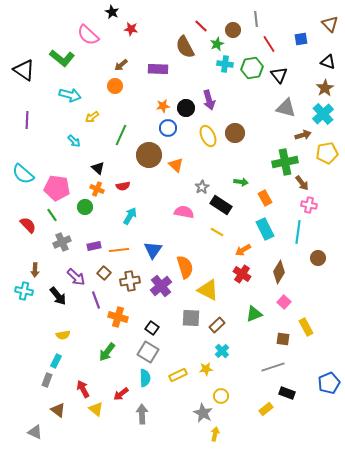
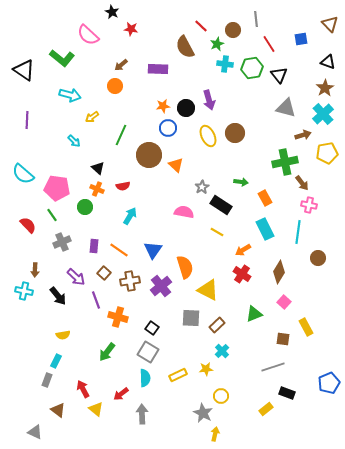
purple rectangle at (94, 246): rotated 72 degrees counterclockwise
orange line at (119, 250): rotated 42 degrees clockwise
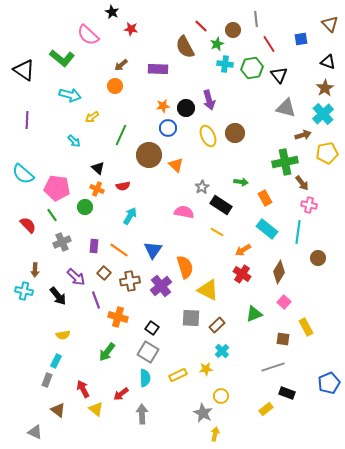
cyan rectangle at (265, 229): moved 2 px right; rotated 25 degrees counterclockwise
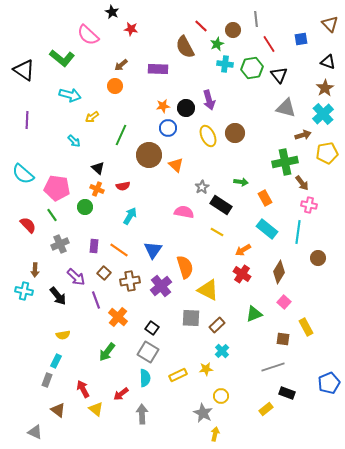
gray cross at (62, 242): moved 2 px left, 2 px down
orange cross at (118, 317): rotated 24 degrees clockwise
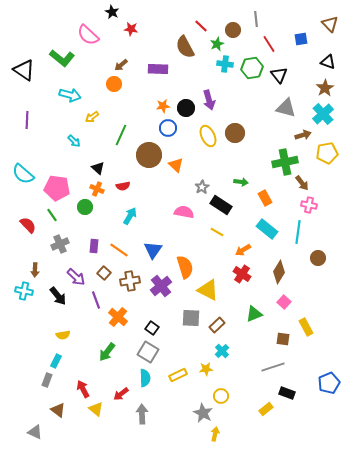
orange circle at (115, 86): moved 1 px left, 2 px up
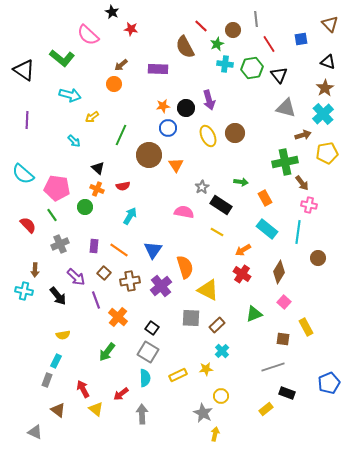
orange triangle at (176, 165): rotated 14 degrees clockwise
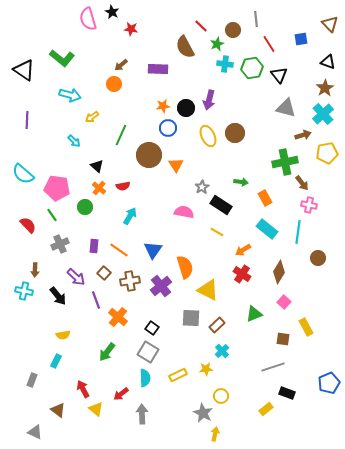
pink semicircle at (88, 35): moved 16 px up; rotated 30 degrees clockwise
purple arrow at (209, 100): rotated 30 degrees clockwise
black triangle at (98, 168): moved 1 px left, 2 px up
orange cross at (97, 189): moved 2 px right, 1 px up; rotated 16 degrees clockwise
gray rectangle at (47, 380): moved 15 px left
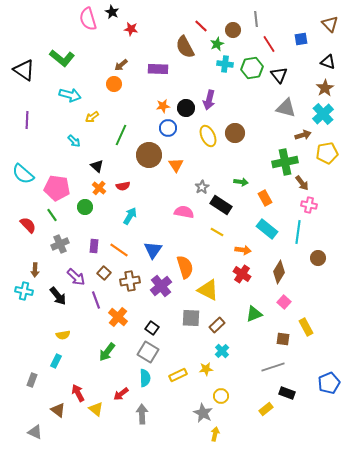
orange arrow at (243, 250): rotated 140 degrees counterclockwise
red arrow at (83, 389): moved 5 px left, 4 px down
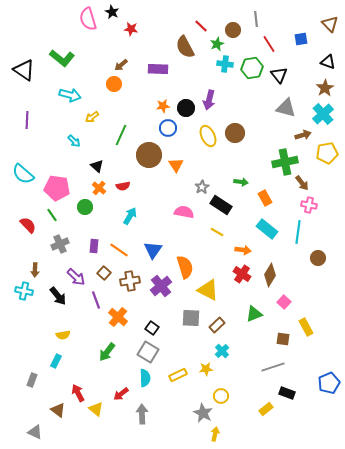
brown diamond at (279, 272): moved 9 px left, 3 px down
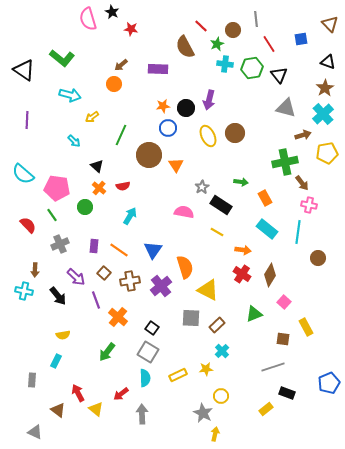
gray rectangle at (32, 380): rotated 16 degrees counterclockwise
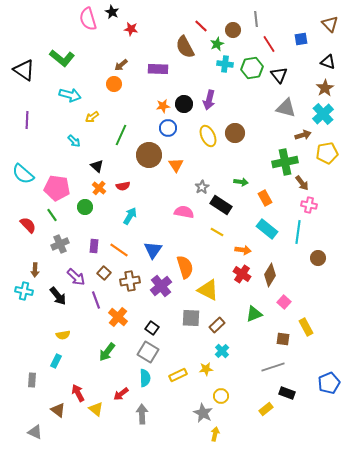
black circle at (186, 108): moved 2 px left, 4 px up
